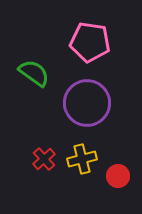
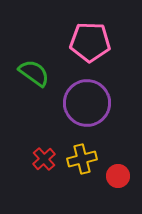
pink pentagon: rotated 6 degrees counterclockwise
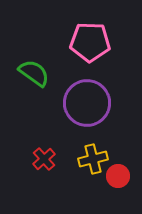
yellow cross: moved 11 px right
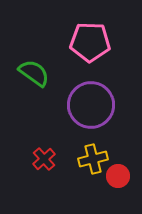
purple circle: moved 4 px right, 2 px down
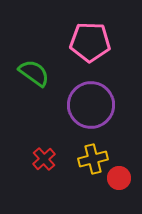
red circle: moved 1 px right, 2 px down
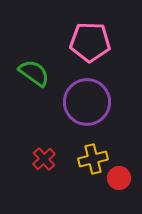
purple circle: moved 4 px left, 3 px up
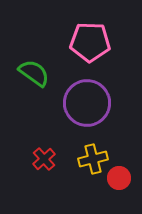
purple circle: moved 1 px down
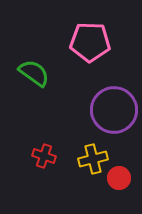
purple circle: moved 27 px right, 7 px down
red cross: moved 3 px up; rotated 30 degrees counterclockwise
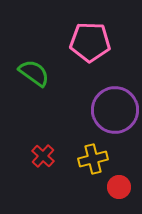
purple circle: moved 1 px right
red cross: moved 1 px left; rotated 25 degrees clockwise
red circle: moved 9 px down
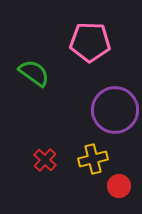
red cross: moved 2 px right, 4 px down
red circle: moved 1 px up
